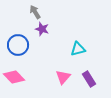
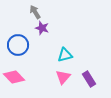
purple star: moved 1 px up
cyan triangle: moved 13 px left, 6 px down
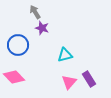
pink triangle: moved 6 px right, 5 px down
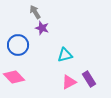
pink triangle: rotated 21 degrees clockwise
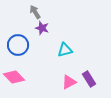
cyan triangle: moved 5 px up
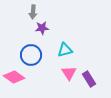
gray arrow: moved 2 px left; rotated 144 degrees counterclockwise
purple star: rotated 24 degrees counterclockwise
blue circle: moved 13 px right, 10 px down
pink diamond: rotated 10 degrees counterclockwise
pink triangle: moved 9 px up; rotated 35 degrees counterclockwise
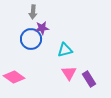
blue circle: moved 16 px up
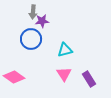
purple star: moved 7 px up
pink triangle: moved 5 px left, 1 px down
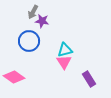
gray arrow: rotated 24 degrees clockwise
purple star: rotated 16 degrees clockwise
blue circle: moved 2 px left, 2 px down
pink triangle: moved 12 px up
